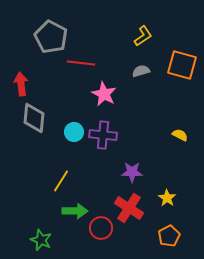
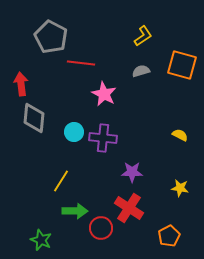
purple cross: moved 3 px down
yellow star: moved 13 px right, 10 px up; rotated 24 degrees counterclockwise
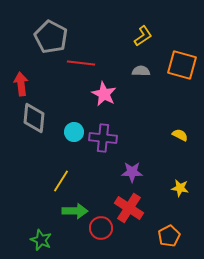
gray semicircle: rotated 18 degrees clockwise
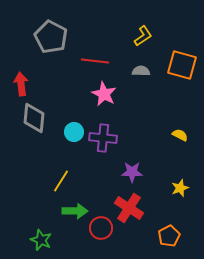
red line: moved 14 px right, 2 px up
yellow star: rotated 30 degrees counterclockwise
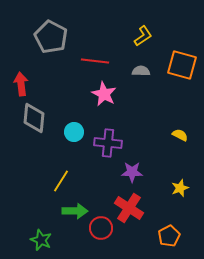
purple cross: moved 5 px right, 5 px down
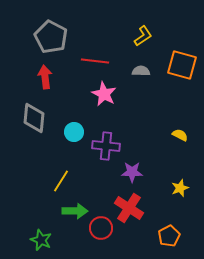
red arrow: moved 24 px right, 7 px up
purple cross: moved 2 px left, 3 px down
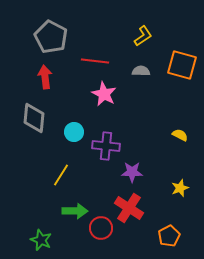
yellow line: moved 6 px up
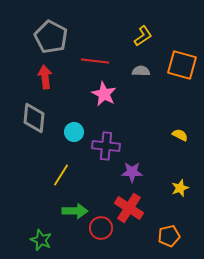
orange pentagon: rotated 15 degrees clockwise
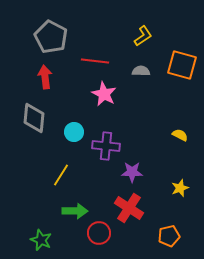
red circle: moved 2 px left, 5 px down
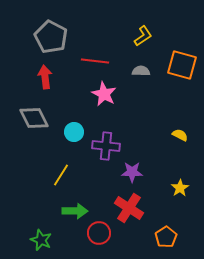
gray diamond: rotated 32 degrees counterclockwise
yellow star: rotated 12 degrees counterclockwise
orange pentagon: moved 3 px left, 1 px down; rotated 20 degrees counterclockwise
